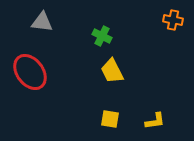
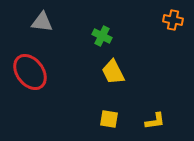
yellow trapezoid: moved 1 px right, 1 px down
yellow square: moved 1 px left
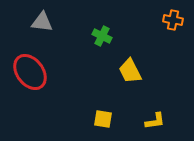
yellow trapezoid: moved 17 px right, 1 px up
yellow square: moved 6 px left
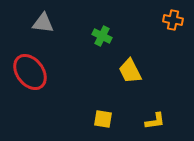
gray triangle: moved 1 px right, 1 px down
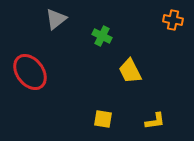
gray triangle: moved 13 px right, 4 px up; rotated 45 degrees counterclockwise
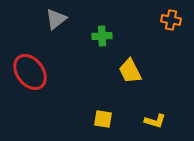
orange cross: moved 2 px left
green cross: rotated 30 degrees counterclockwise
yellow L-shape: rotated 25 degrees clockwise
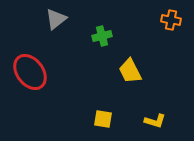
green cross: rotated 12 degrees counterclockwise
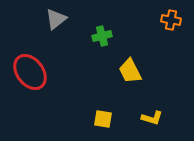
yellow L-shape: moved 3 px left, 3 px up
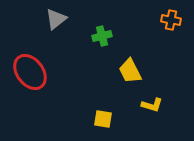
yellow L-shape: moved 13 px up
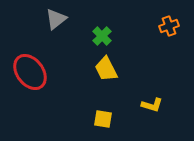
orange cross: moved 2 px left, 6 px down; rotated 30 degrees counterclockwise
green cross: rotated 30 degrees counterclockwise
yellow trapezoid: moved 24 px left, 2 px up
